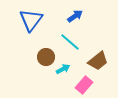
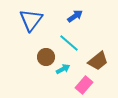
cyan line: moved 1 px left, 1 px down
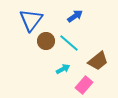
brown circle: moved 16 px up
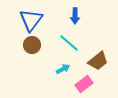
blue arrow: rotated 126 degrees clockwise
brown circle: moved 14 px left, 4 px down
pink rectangle: moved 1 px up; rotated 12 degrees clockwise
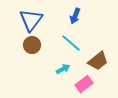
blue arrow: rotated 21 degrees clockwise
cyan line: moved 2 px right
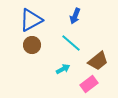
blue triangle: rotated 25 degrees clockwise
pink rectangle: moved 5 px right
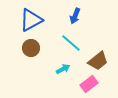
brown circle: moved 1 px left, 3 px down
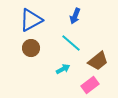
pink rectangle: moved 1 px right, 1 px down
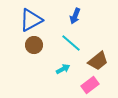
brown circle: moved 3 px right, 3 px up
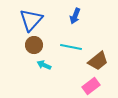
blue triangle: rotated 20 degrees counterclockwise
cyan line: moved 4 px down; rotated 30 degrees counterclockwise
cyan arrow: moved 19 px left, 4 px up; rotated 128 degrees counterclockwise
pink rectangle: moved 1 px right, 1 px down
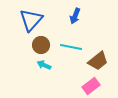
brown circle: moved 7 px right
